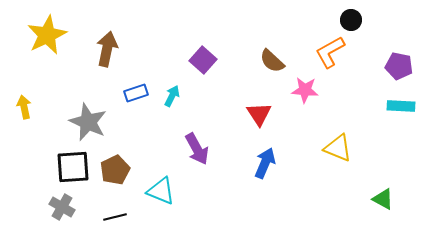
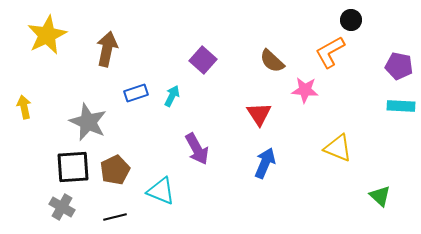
green triangle: moved 3 px left, 3 px up; rotated 15 degrees clockwise
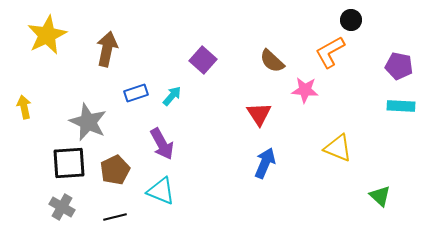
cyan arrow: rotated 15 degrees clockwise
purple arrow: moved 35 px left, 5 px up
black square: moved 4 px left, 4 px up
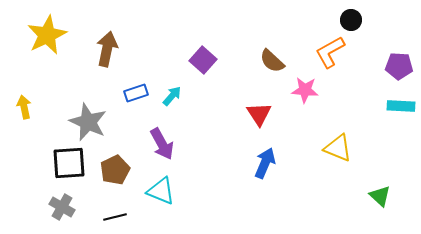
purple pentagon: rotated 8 degrees counterclockwise
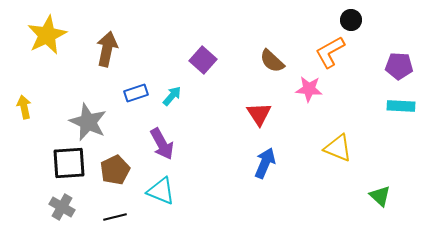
pink star: moved 4 px right, 1 px up
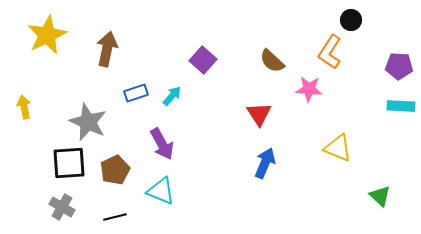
orange L-shape: rotated 28 degrees counterclockwise
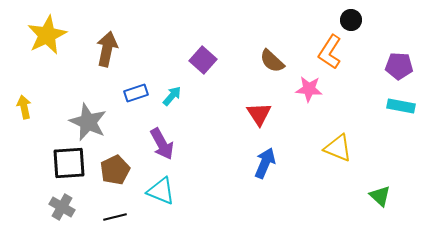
cyan rectangle: rotated 8 degrees clockwise
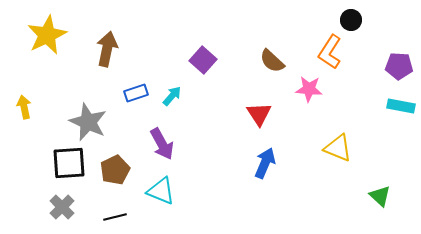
gray cross: rotated 15 degrees clockwise
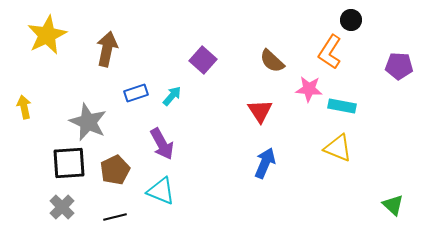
cyan rectangle: moved 59 px left
red triangle: moved 1 px right, 3 px up
green triangle: moved 13 px right, 9 px down
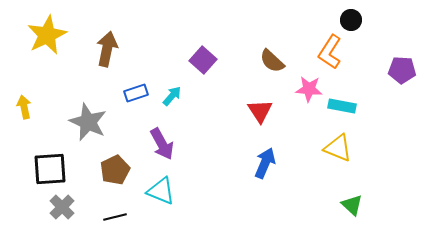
purple pentagon: moved 3 px right, 4 px down
black square: moved 19 px left, 6 px down
green triangle: moved 41 px left
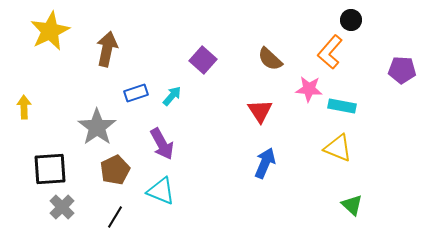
yellow star: moved 3 px right, 4 px up
orange L-shape: rotated 8 degrees clockwise
brown semicircle: moved 2 px left, 2 px up
yellow arrow: rotated 10 degrees clockwise
gray star: moved 9 px right, 5 px down; rotated 12 degrees clockwise
black line: rotated 45 degrees counterclockwise
